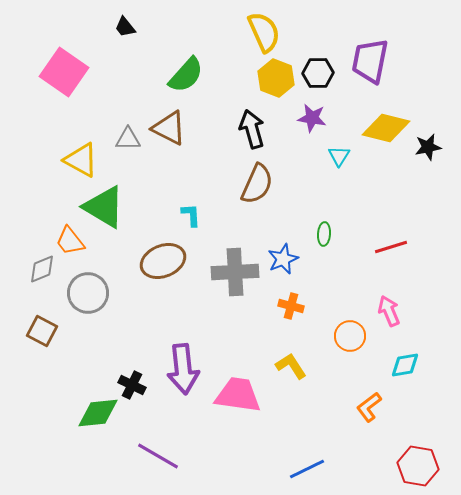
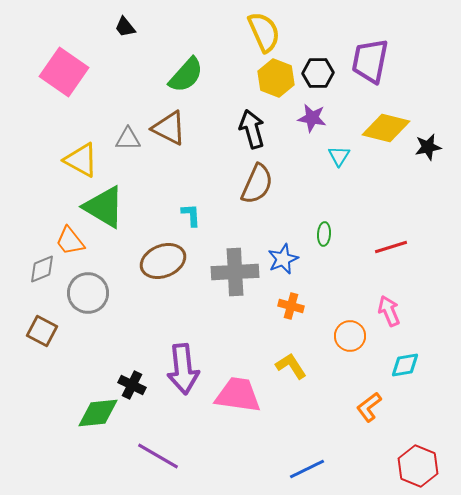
red hexagon: rotated 12 degrees clockwise
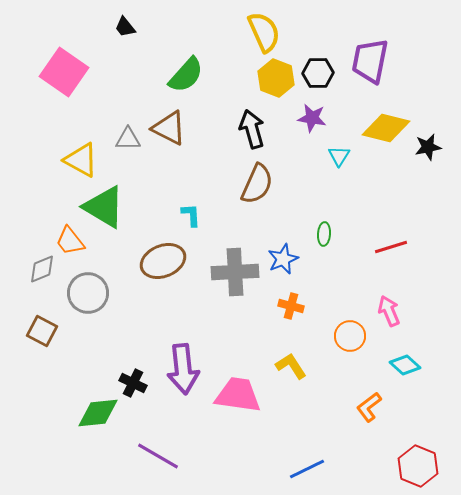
cyan diamond: rotated 52 degrees clockwise
black cross: moved 1 px right, 2 px up
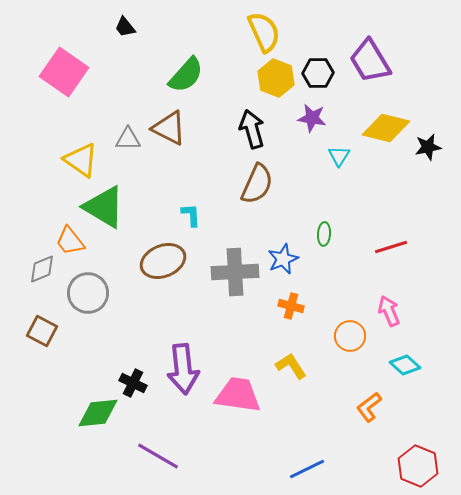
purple trapezoid: rotated 42 degrees counterclockwise
yellow triangle: rotated 6 degrees clockwise
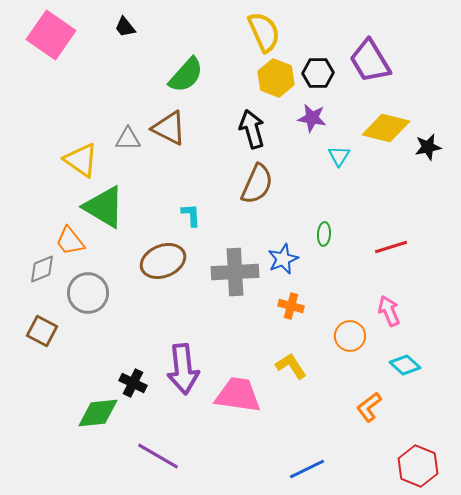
pink square: moved 13 px left, 37 px up
